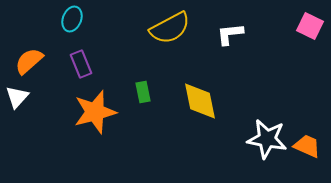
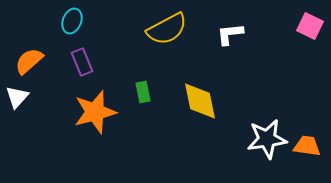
cyan ellipse: moved 2 px down
yellow semicircle: moved 3 px left, 1 px down
purple rectangle: moved 1 px right, 2 px up
white star: rotated 18 degrees counterclockwise
orange trapezoid: rotated 16 degrees counterclockwise
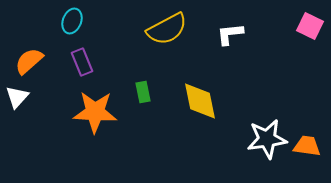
orange star: rotated 18 degrees clockwise
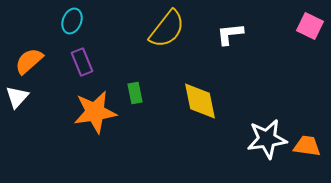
yellow semicircle: rotated 24 degrees counterclockwise
green rectangle: moved 8 px left, 1 px down
orange star: rotated 12 degrees counterclockwise
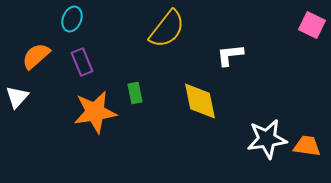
cyan ellipse: moved 2 px up
pink square: moved 2 px right, 1 px up
white L-shape: moved 21 px down
orange semicircle: moved 7 px right, 5 px up
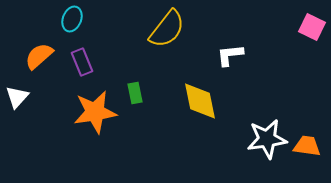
pink square: moved 2 px down
orange semicircle: moved 3 px right
